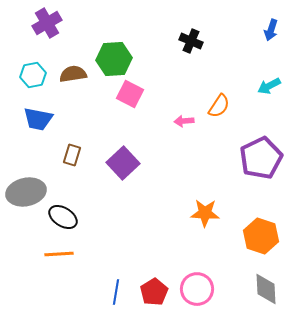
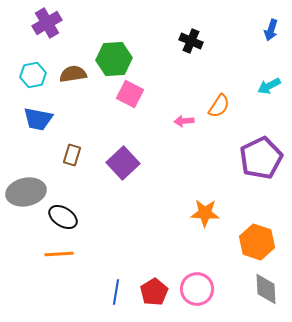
orange hexagon: moved 4 px left, 6 px down
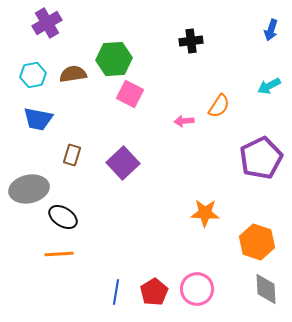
black cross: rotated 30 degrees counterclockwise
gray ellipse: moved 3 px right, 3 px up
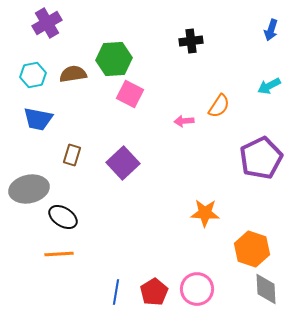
orange hexagon: moved 5 px left, 7 px down
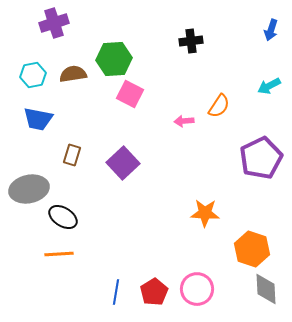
purple cross: moved 7 px right; rotated 12 degrees clockwise
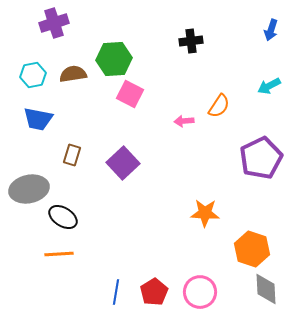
pink circle: moved 3 px right, 3 px down
